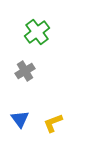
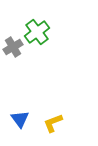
gray cross: moved 12 px left, 24 px up
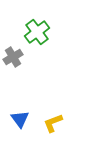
gray cross: moved 10 px down
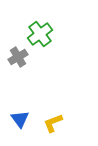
green cross: moved 3 px right, 2 px down
gray cross: moved 5 px right
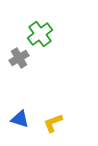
gray cross: moved 1 px right, 1 px down
blue triangle: rotated 36 degrees counterclockwise
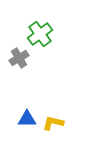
blue triangle: moved 7 px right; rotated 18 degrees counterclockwise
yellow L-shape: rotated 35 degrees clockwise
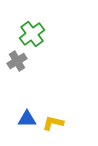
green cross: moved 8 px left
gray cross: moved 2 px left, 3 px down
